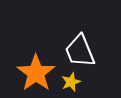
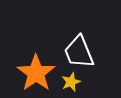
white trapezoid: moved 1 px left, 1 px down
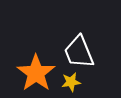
yellow star: rotated 12 degrees clockwise
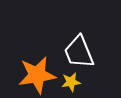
orange star: moved 1 px right, 2 px down; rotated 27 degrees clockwise
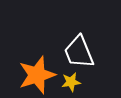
orange star: rotated 9 degrees counterclockwise
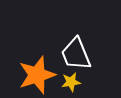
white trapezoid: moved 3 px left, 2 px down
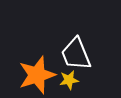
yellow star: moved 2 px left, 2 px up
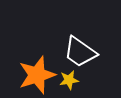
white trapezoid: moved 4 px right, 2 px up; rotated 33 degrees counterclockwise
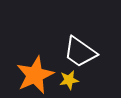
orange star: moved 2 px left; rotated 6 degrees counterclockwise
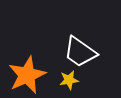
orange star: moved 8 px left
